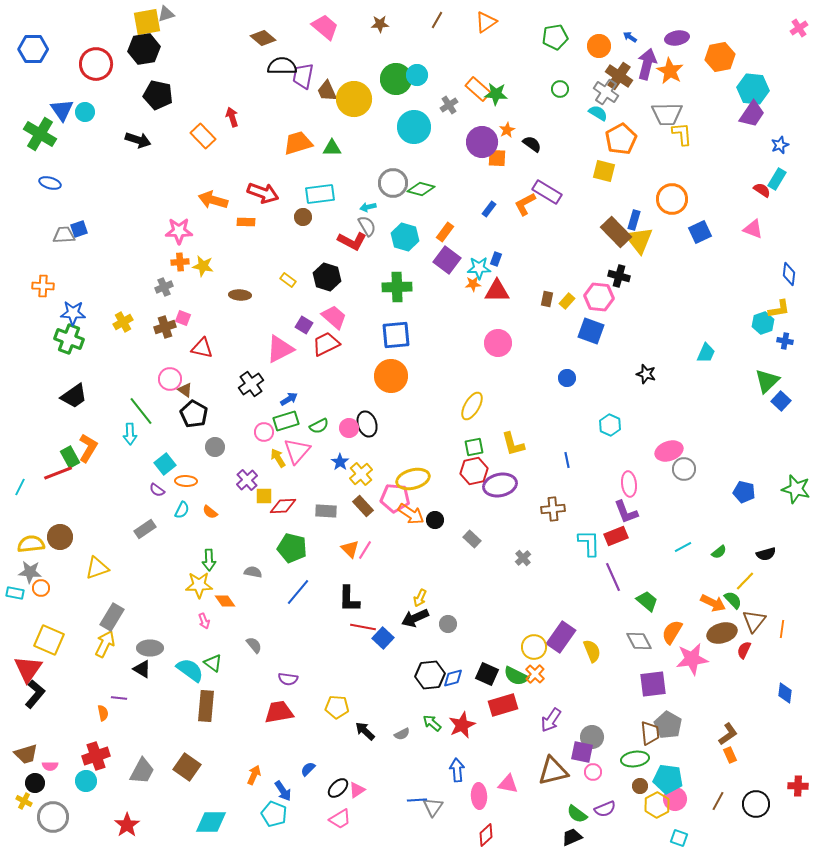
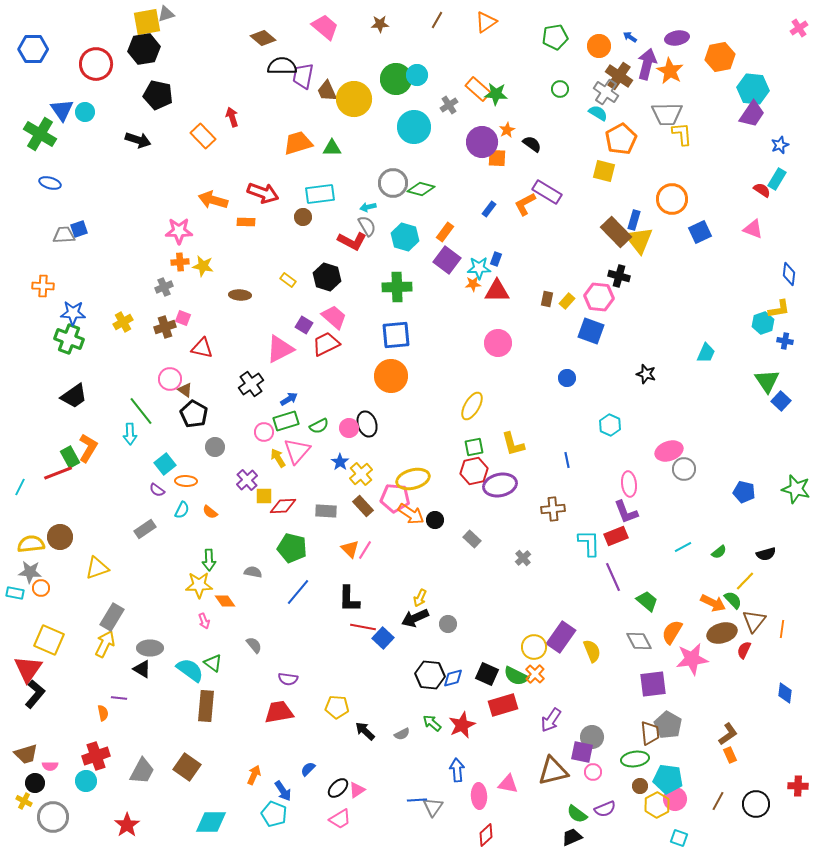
green triangle at (767, 381): rotated 20 degrees counterclockwise
black hexagon at (430, 675): rotated 12 degrees clockwise
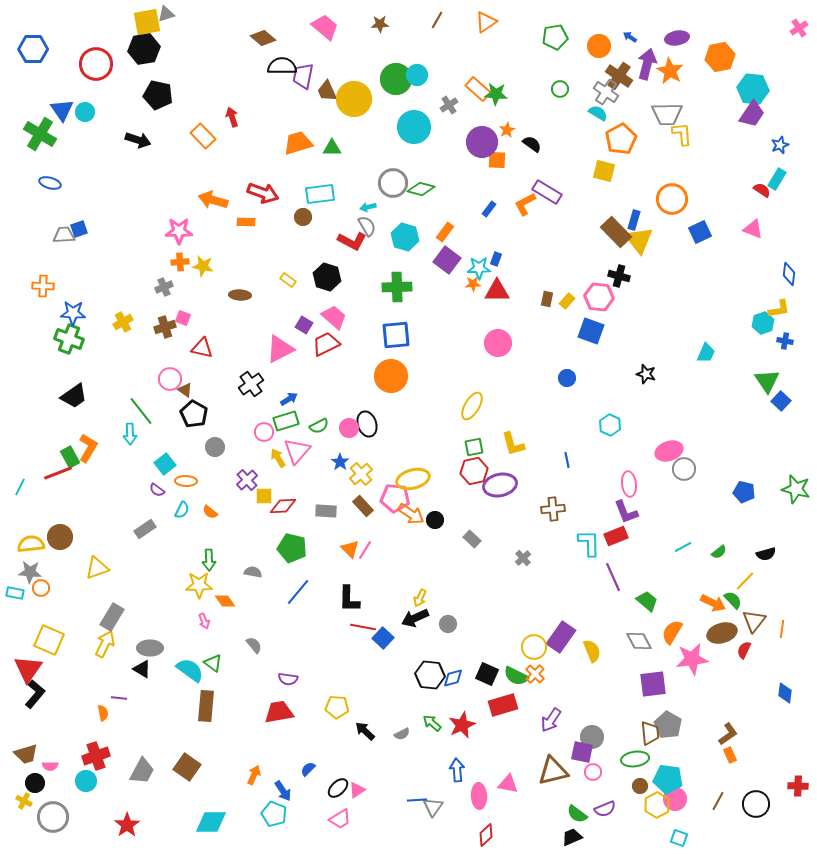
orange square at (497, 158): moved 2 px down
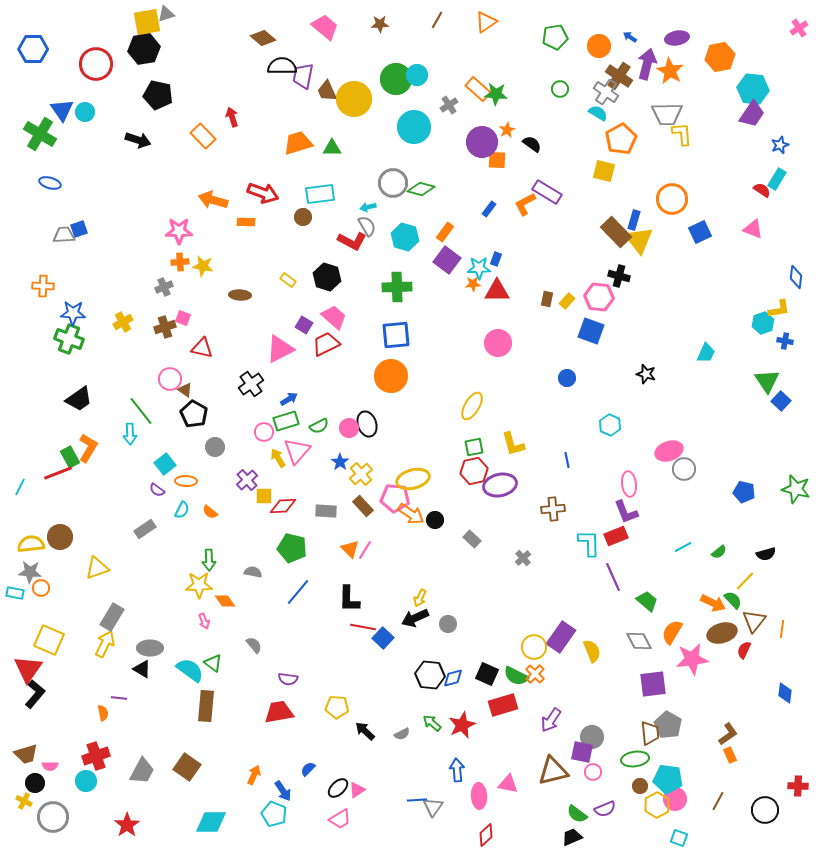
blue diamond at (789, 274): moved 7 px right, 3 px down
black trapezoid at (74, 396): moved 5 px right, 3 px down
black circle at (756, 804): moved 9 px right, 6 px down
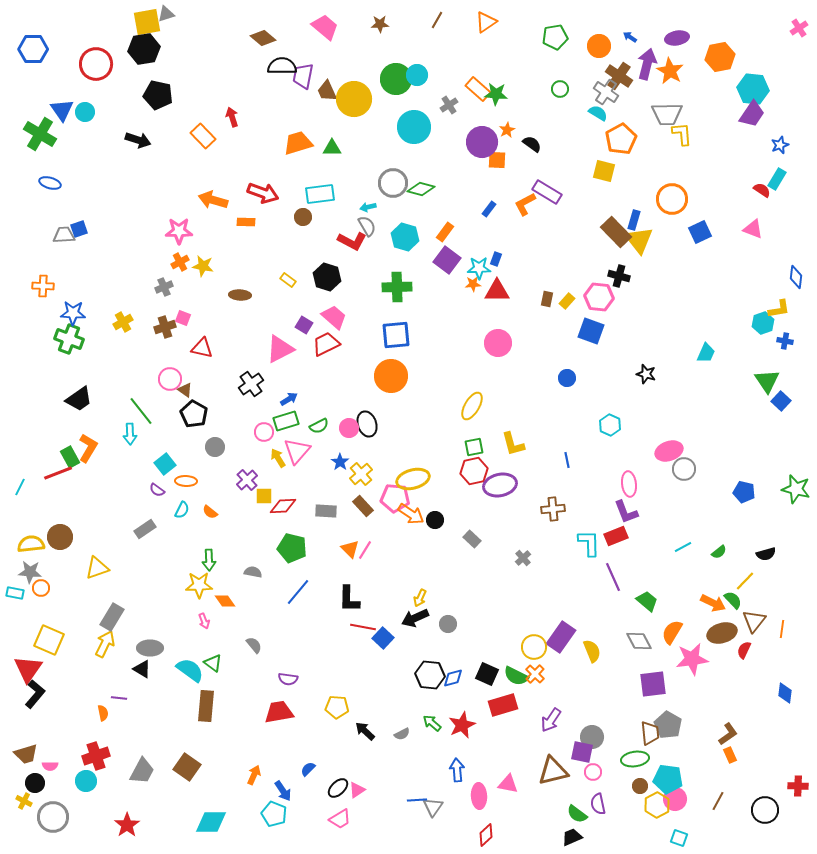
orange cross at (180, 262): rotated 24 degrees counterclockwise
purple semicircle at (605, 809): moved 7 px left, 5 px up; rotated 100 degrees clockwise
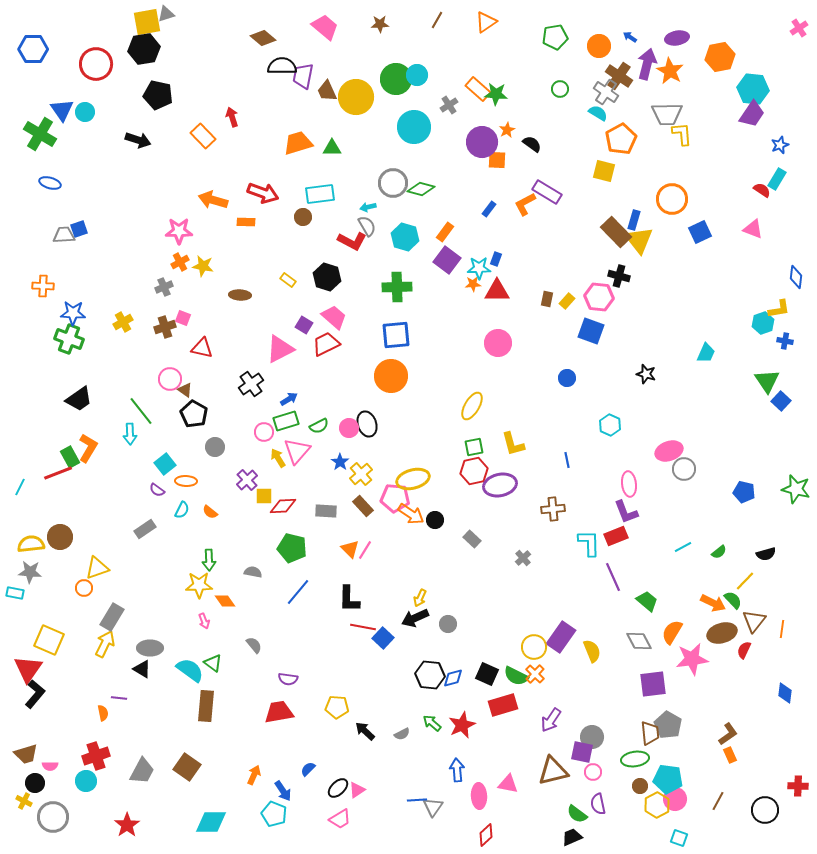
yellow circle at (354, 99): moved 2 px right, 2 px up
orange circle at (41, 588): moved 43 px right
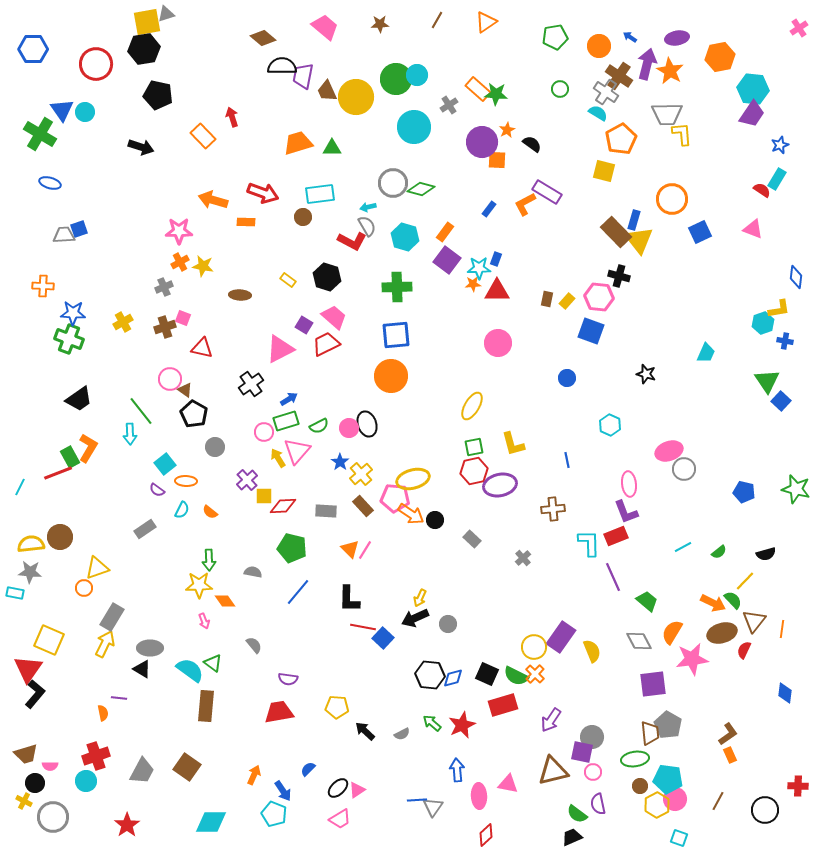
black arrow at (138, 140): moved 3 px right, 7 px down
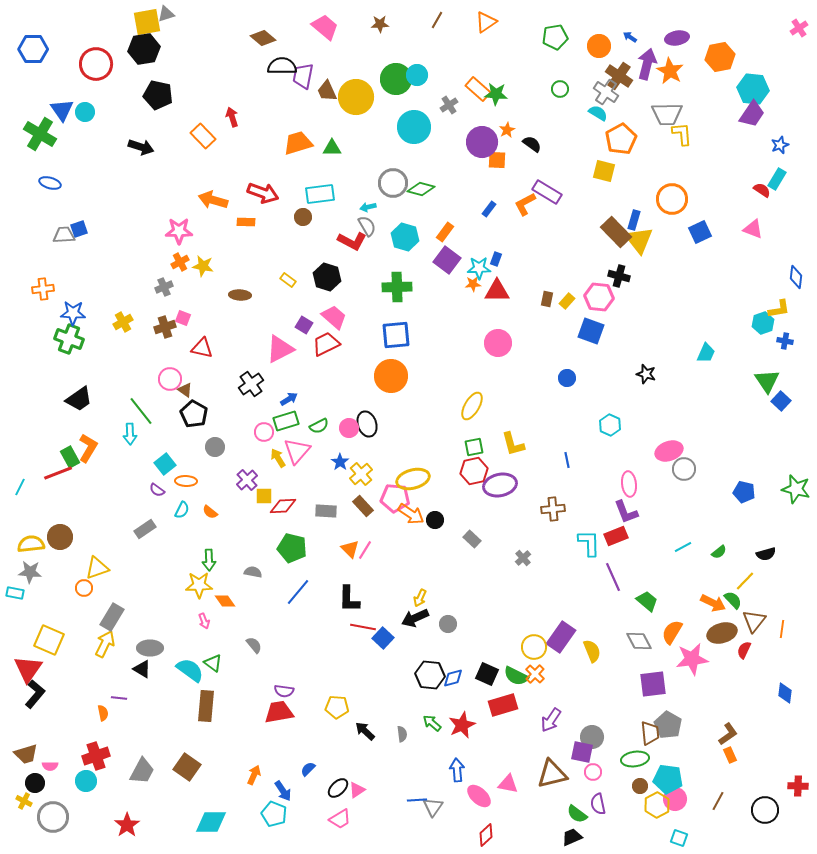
orange cross at (43, 286): moved 3 px down; rotated 10 degrees counterclockwise
purple semicircle at (288, 679): moved 4 px left, 12 px down
gray semicircle at (402, 734): rotated 70 degrees counterclockwise
brown triangle at (553, 771): moved 1 px left, 3 px down
pink ellipse at (479, 796): rotated 45 degrees counterclockwise
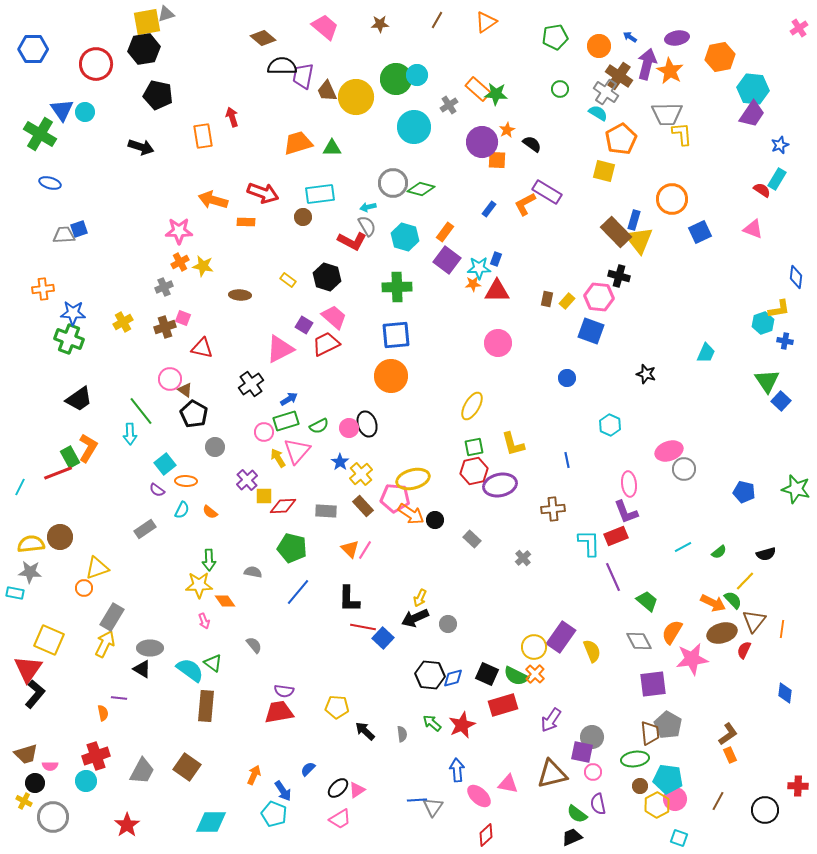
orange rectangle at (203, 136): rotated 35 degrees clockwise
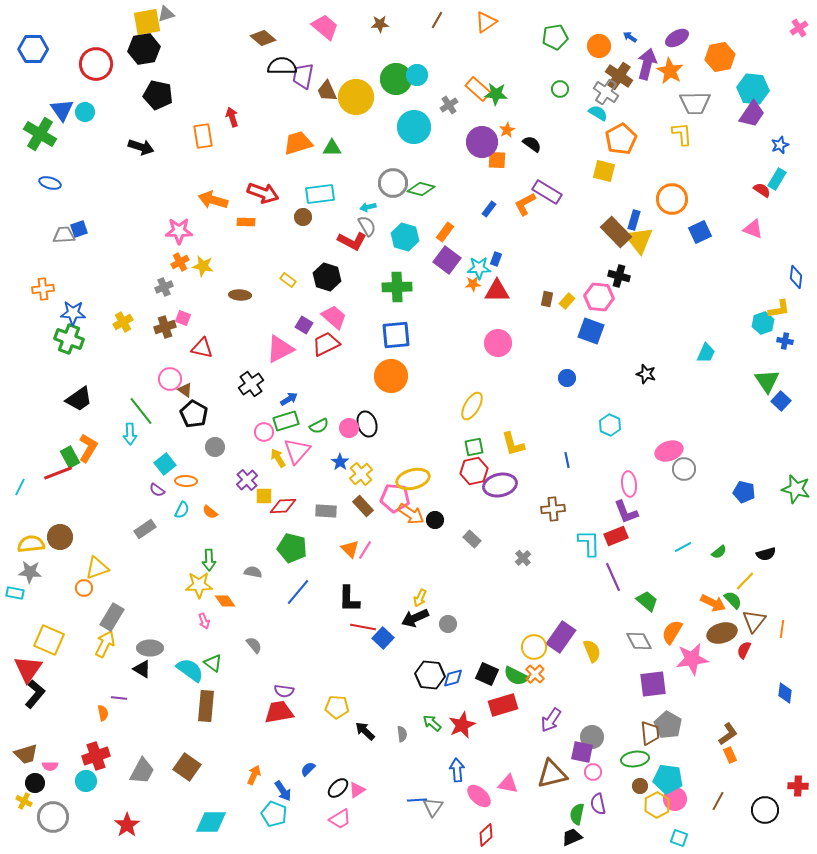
purple ellipse at (677, 38): rotated 20 degrees counterclockwise
gray trapezoid at (667, 114): moved 28 px right, 11 px up
green semicircle at (577, 814): rotated 65 degrees clockwise
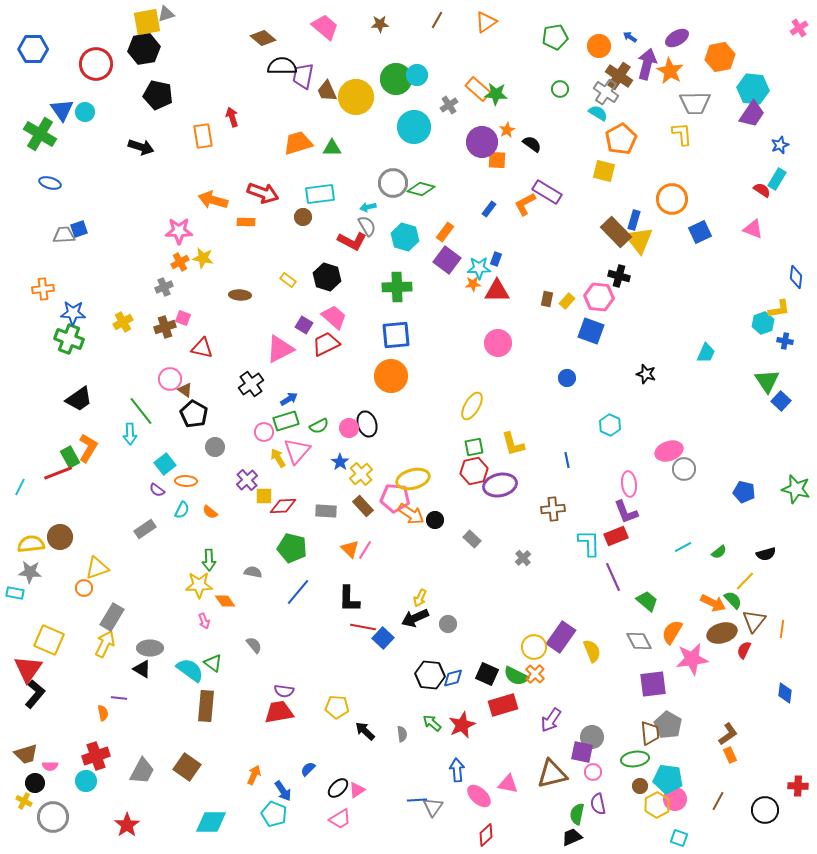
yellow star at (203, 266): moved 8 px up
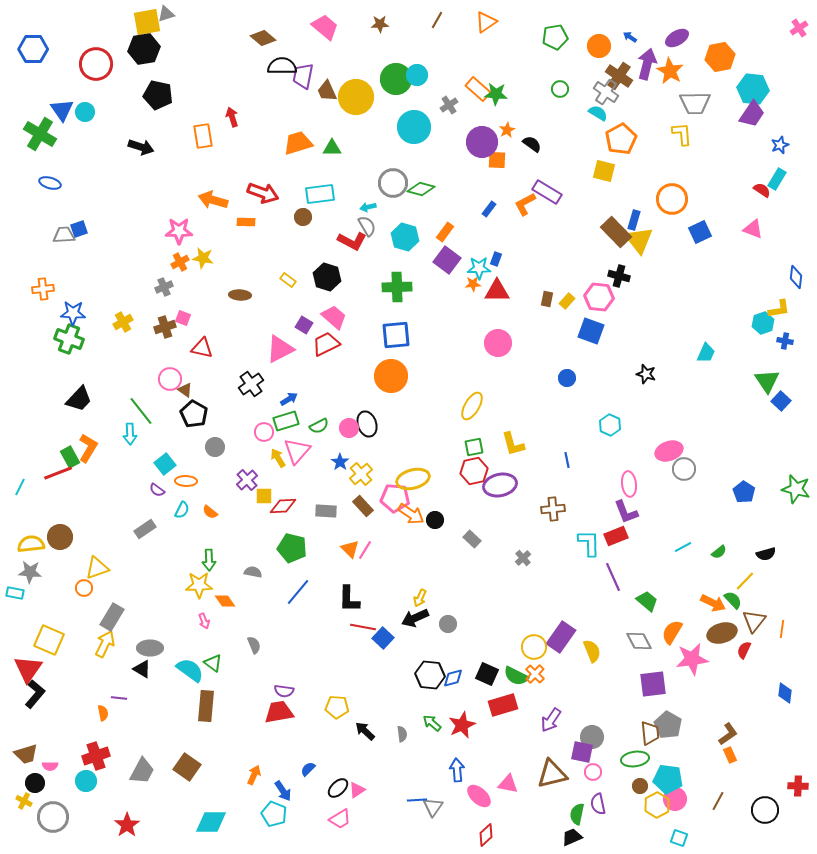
black trapezoid at (79, 399): rotated 12 degrees counterclockwise
blue pentagon at (744, 492): rotated 20 degrees clockwise
gray semicircle at (254, 645): rotated 18 degrees clockwise
